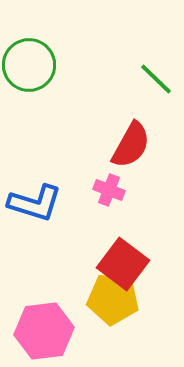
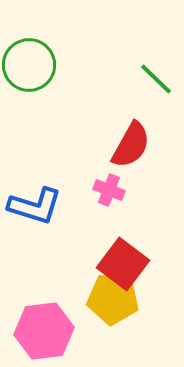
blue L-shape: moved 3 px down
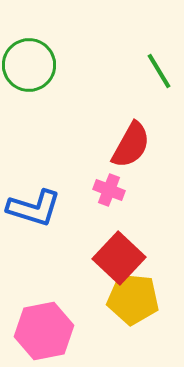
green line: moved 3 px right, 8 px up; rotated 15 degrees clockwise
blue L-shape: moved 1 px left, 2 px down
red square: moved 4 px left, 6 px up; rotated 6 degrees clockwise
yellow pentagon: moved 20 px right
pink hexagon: rotated 4 degrees counterclockwise
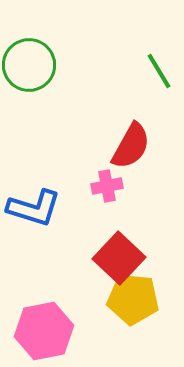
red semicircle: moved 1 px down
pink cross: moved 2 px left, 4 px up; rotated 32 degrees counterclockwise
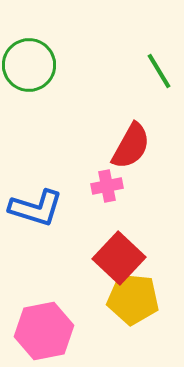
blue L-shape: moved 2 px right
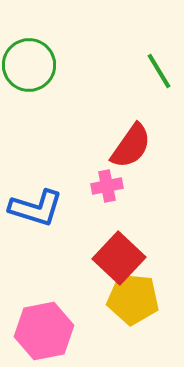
red semicircle: rotated 6 degrees clockwise
